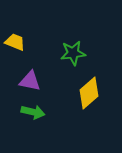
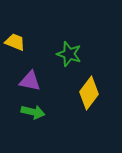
green star: moved 4 px left, 1 px down; rotated 25 degrees clockwise
yellow diamond: rotated 12 degrees counterclockwise
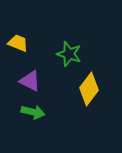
yellow trapezoid: moved 3 px right, 1 px down
purple triangle: rotated 15 degrees clockwise
yellow diamond: moved 4 px up
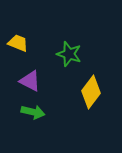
yellow diamond: moved 2 px right, 3 px down
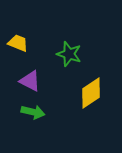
yellow diamond: moved 1 px down; rotated 20 degrees clockwise
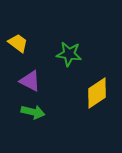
yellow trapezoid: rotated 15 degrees clockwise
green star: rotated 10 degrees counterclockwise
yellow diamond: moved 6 px right
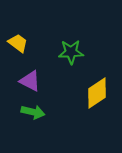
green star: moved 2 px right, 2 px up; rotated 10 degrees counterclockwise
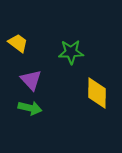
purple triangle: moved 1 px right, 1 px up; rotated 20 degrees clockwise
yellow diamond: rotated 56 degrees counterclockwise
green arrow: moved 3 px left, 4 px up
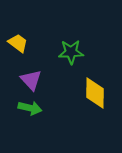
yellow diamond: moved 2 px left
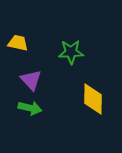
yellow trapezoid: rotated 25 degrees counterclockwise
yellow diamond: moved 2 px left, 6 px down
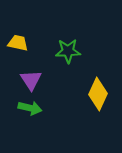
green star: moved 3 px left, 1 px up
purple triangle: rotated 10 degrees clockwise
yellow diamond: moved 5 px right, 5 px up; rotated 24 degrees clockwise
